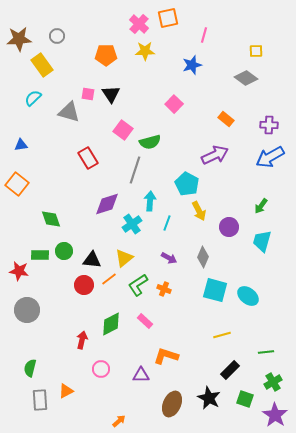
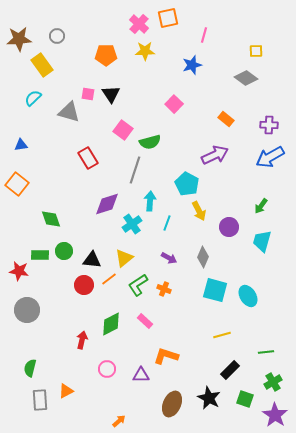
cyan ellipse at (248, 296): rotated 20 degrees clockwise
pink circle at (101, 369): moved 6 px right
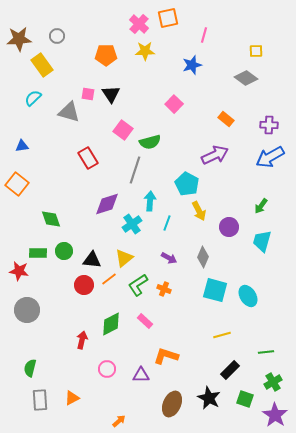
blue triangle at (21, 145): moved 1 px right, 1 px down
green rectangle at (40, 255): moved 2 px left, 2 px up
orange triangle at (66, 391): moved 6 px right, 7 px down
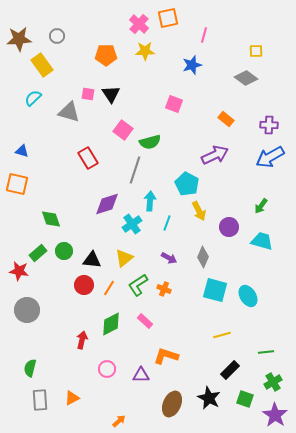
pink square at (174, 104): rotated 24 degrees counterclockwise
blue triangle at (22, 146): moved 5 px down; rotated 24 degrees clockwise
orange square at (17, 184): rotated 25 degrees counterclockwise
cyan trapezoid at (262, 241): rotated 90 degrees clockwise
green rectangle at (38, 253): rotated 42 degrees counterclockwise
orange line at (109, 279): moved 9 px down; rotated 21 degrees counterclockwise
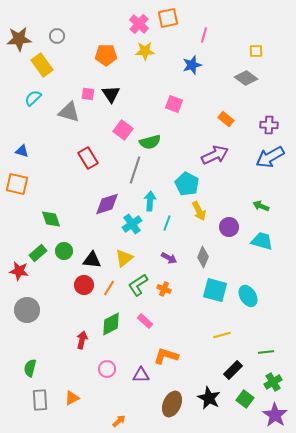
green arrow at (261, 206): rotated 77 degrees clockwise
black rectangle at (230, 370): moved 3 px right
green square at (245, 399): rotated 18 degrees clockwise
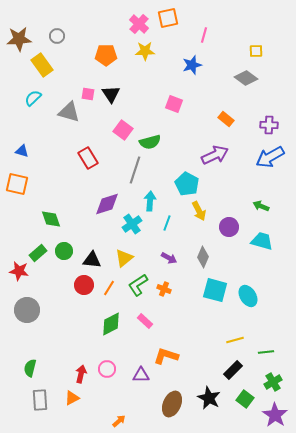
yellow line at (222, 335): moved 13 px right, 5 px down
red arrow at (82, 340): moved 1 px left, 34 px down
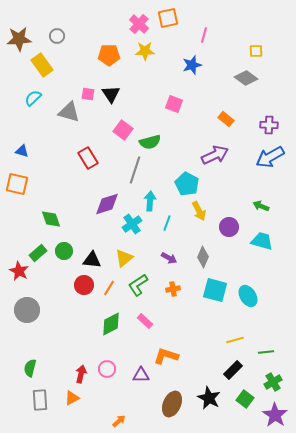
orange pentagon at (106, 55): moved 3 px right
red star at (19, 271): rotated 18 degrees clockwise
orange cross at (164, 289): moved 9 px right; rotated 32 degrees counterclockwise
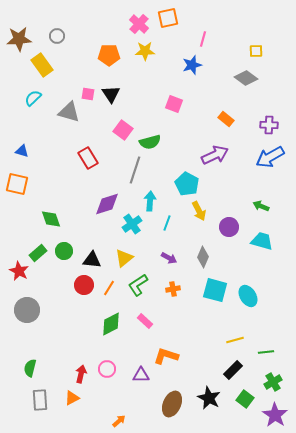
pink line at (204, 35): moved 1 px left, 4 px down
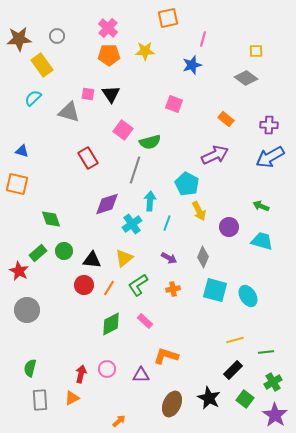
pink cross at (139, 24): moved 31 px left, 4 px down
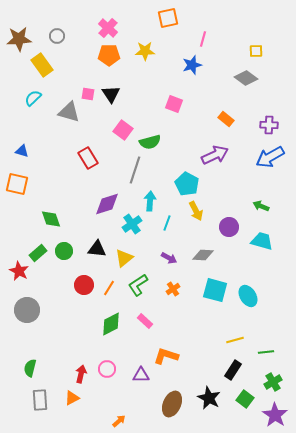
yellow arrow at (199, 211): moved 3 px left
gray diamond at (203, 257): moved 2 px up; rotated 70 degrees clockwise
black triangle at (92, 260): moved 5 px right, 11 px up
orange cross at (173, 289): rotated 24 degrees counterclockwise
black rectangle at (233, 370): rotated 12 degrees counterclockwise
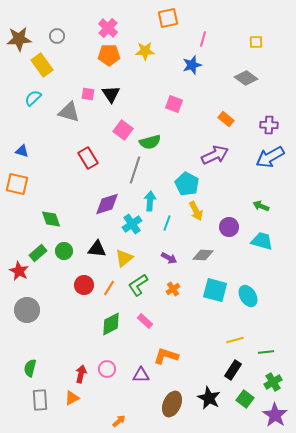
yellow square at (256, 51): moved 9 px up
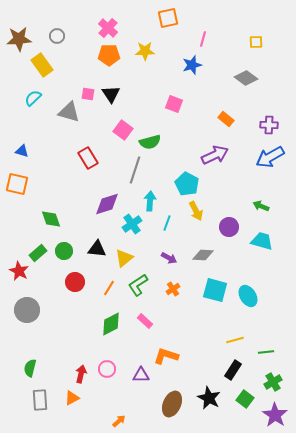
red circle at (84, 285): moved 9 px left, 3 px up
